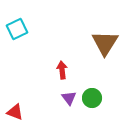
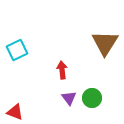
cyan square: moved 21 px down
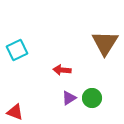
red arrow: rotated 78 degrees counterclockwise
purple triangle: rotated 35 degrees clockwise
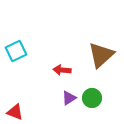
brown triangle: moved 4 px left, 12 px down; rotated 16 degrees clockwise
cyan square: moved 1 px left, 1 px down
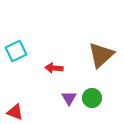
red arrow: moved 8 px left, 2 px up
purple triangle: rotated 28 degrees counterclockwise
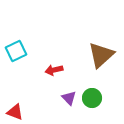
red arrow: moved 2 px down; rotated 18 degrees counterclockwise
purple triangle: rotated 14 degrees counterclockwise
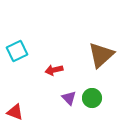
cyan square: moved 1 px right
